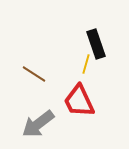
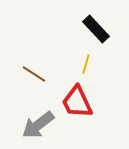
black rectangle: moved 15 px up; rotated 24 degrees counterclockwise
red trapezoid: moved 2 px left, 1 px down
gray arrow: moved 1 px down
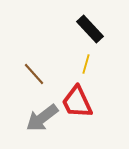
black rectangle: moved 6 px left
brown line: rotated 15 degrees clockwise
gray arrow: moved 4 px right, 7 px up
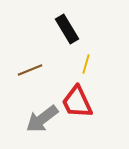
black rectangle: moved 23 px left; rotated 12 degrees clockwise
brown line: moved 4 px left, 4 px up; rotated 70 degrees counterclockwise
gray arrow: moved 1 px down
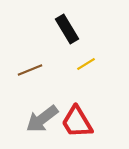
yellow line: rotated 42 degrees clockwise
red trapezoid: moved 20 px down; rotated 6 degrees counterclockwise
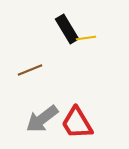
yellow line: moved 26 px up; rotated 24 degrees clockwise
red trapezoid: moved 1 px down
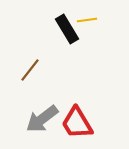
yellow line: moved 1 px right, 18 px up
brown line: rotated 30 degrees counterclockwise
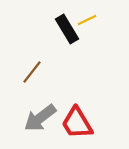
yellow line: rotated 18 degrees counterclockwise
brown line: moved 2 px right, 2 px down
gray arrow: moved 2 px left, 1 px up
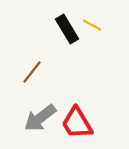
yellow line: moved 5 px right, 5 px down; rotated 54 degrees clockwise
